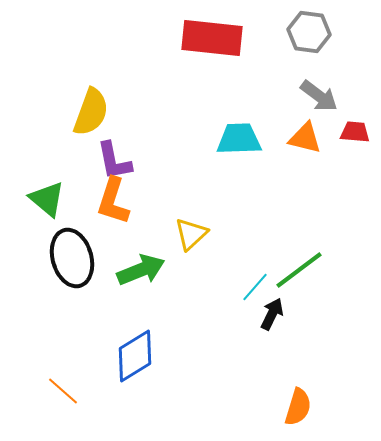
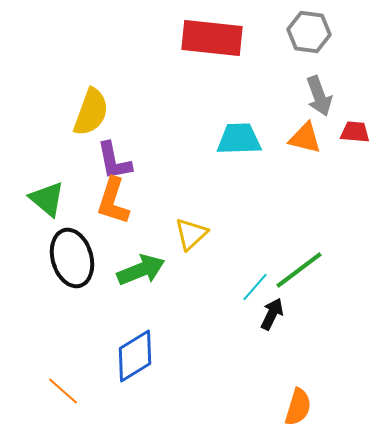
gray arrow: rotated 33 degrees clockwise
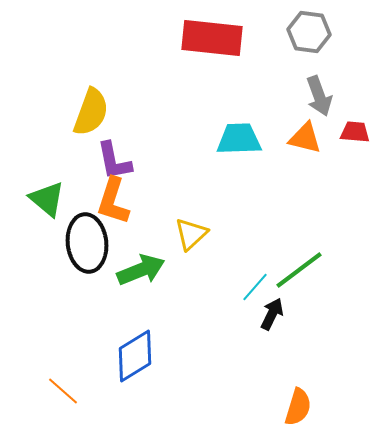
black ellipse: moved 15 px right, 15 px up; rotated 10 degrees clockwise
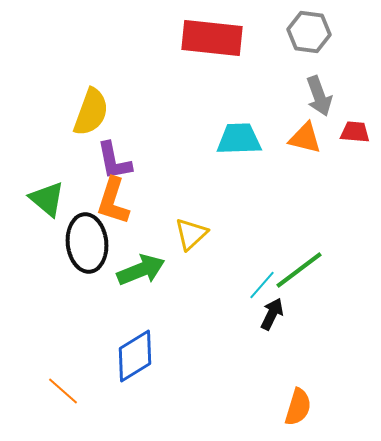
cyan line: moved 7 px right, 2 px up
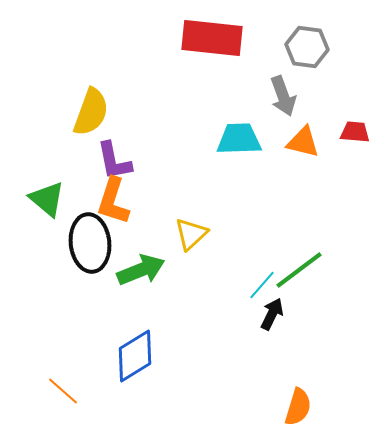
gray hexagon: moved 2 px left, 15 px down
gray arrow: moved 36 px left
orange triangle: moved 2 px left, 4 px down
black ellipse: moved 3 px right
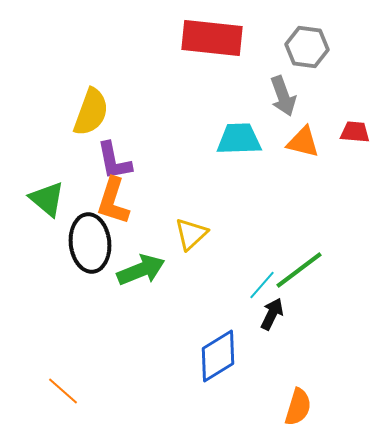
blue diamond: moved 83 px right
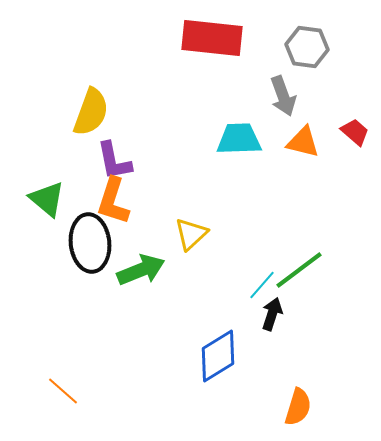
red trapezoid: rotated 36 degrees clockwise
black arrow: rotated 8 degrees counterclockwise
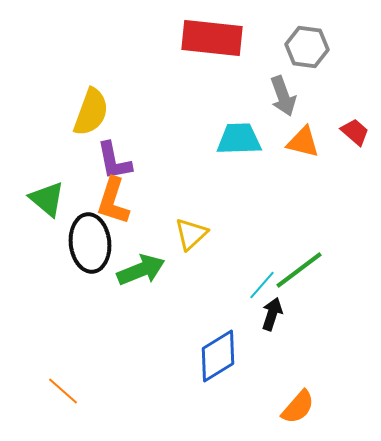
orange semicircle: rotated 24 degrees clockwise
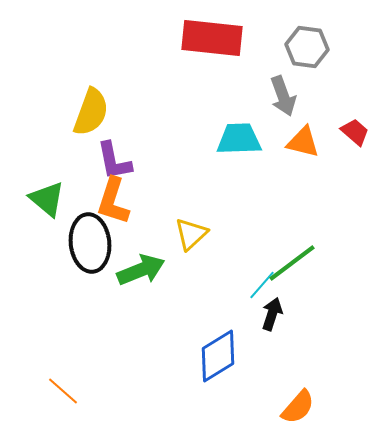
green line: moved 7 px left, 7 px up
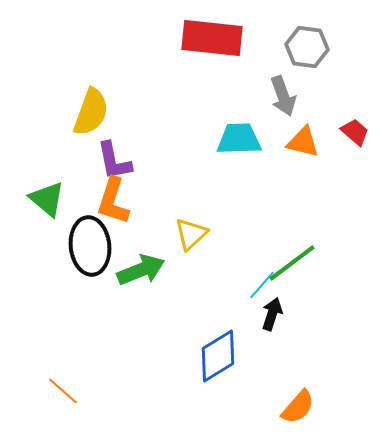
black ellipse: moved 3 px down
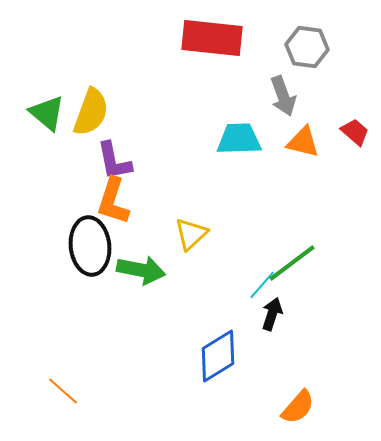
green triangle: moved 86 px up
green arrow: rotated 33 degrees clockwise
